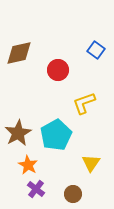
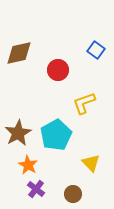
yellow triangle: rotated 18 degrees counterclockwise
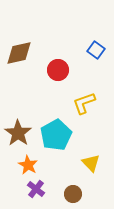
brown star: rotated 8 degrees counterclockwise
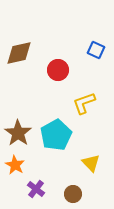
blue square: rotated 12 degrees counterclockwise
orange star: moved 13 px left
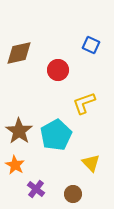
blue square: moved 5 px left, 5 px up
brown star: moved 1 px right, 2 px up
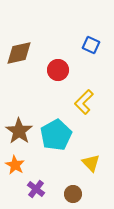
yellow L-shape: moved 1 px up; rotated 25 degrees counterclockwise
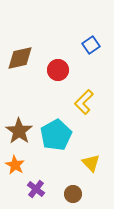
blue square: rotated 30 degrees clockwise
brown diamond: moved 1 px right, 5 px down
